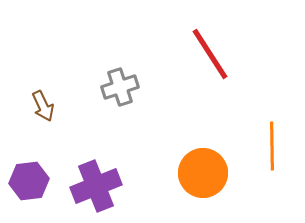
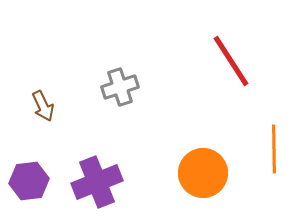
red line: moved 21 px right, 7 px down
orange line: moved 2 px right, 3 px down
purple cross: moved 1 px right, 4 px up
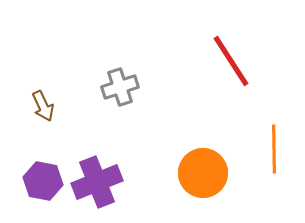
purple hexagon: moved 14 px right; rotated 18 degrees clockwise
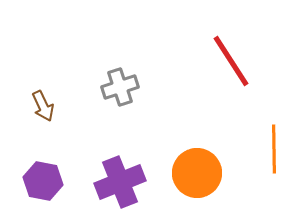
orange circle: moved 6 px left
purple cross: moved 23 px right
